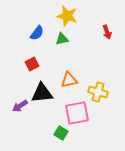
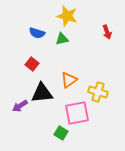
blue semicircle: rotated 70 degrees clockwise
red square: rotated 24 degrees counterclockwise
orange triangle: rotated 24 degrees counterclockwise
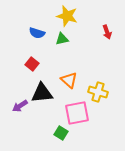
orange triangle: rotated 42 degrees counterclockwise
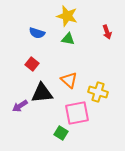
green triangle: moved 6 px right; rotated 24 degrees clockwise
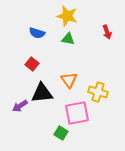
orange triangle: rotated 12 degrees clockwise
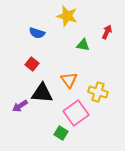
red arrow: rotated 136 degrees counterclockwise
green triangle: moved 15 px right, 6 px down
black triangle: rotated 10 degrees clockwise
pink square: moved 1 px left; rotated 25 degrees counterclockwise
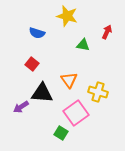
purple arrow: moved 1 px right, 1 px down
